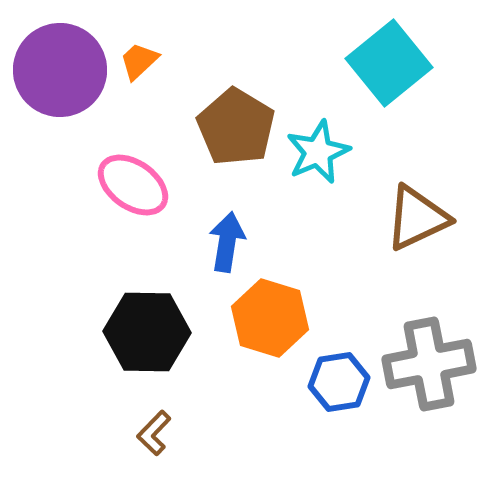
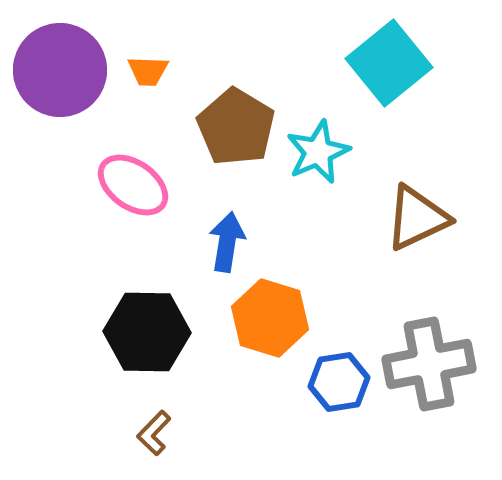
orange trapezoid: moved 9 px right, 10 px down; rotated 135 degrees counterclockwise
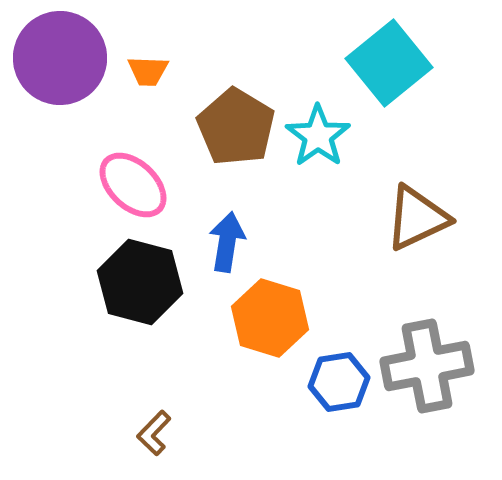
purple circle: moved 12 px up
cyan star: moved 16 px up; rotated 12 degrees counterclockwise
pink ellipse: rotated 8 degrees clockwise
black hexagon: moved 7 px left, 50 px up; rotated 14 degrees clockwise
gray cross: moved 2 px left, 2 px down
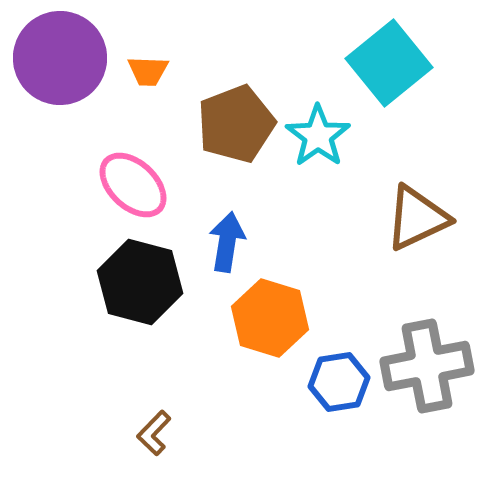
brown pentagon: moved 3 px up; rotated 20 degrees clockwise
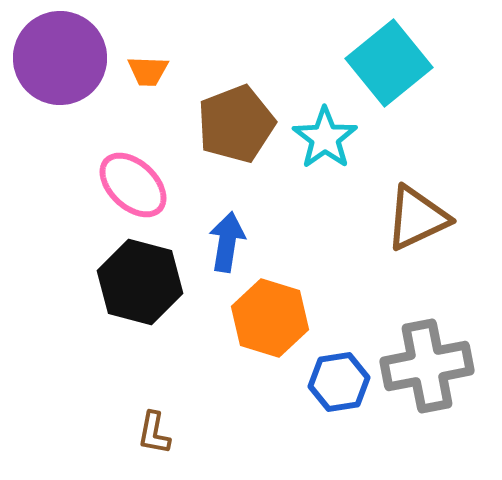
cyan star: moved 7 px right, 2 px down
brown L-shape: rotated 33 degrees counterclockwise
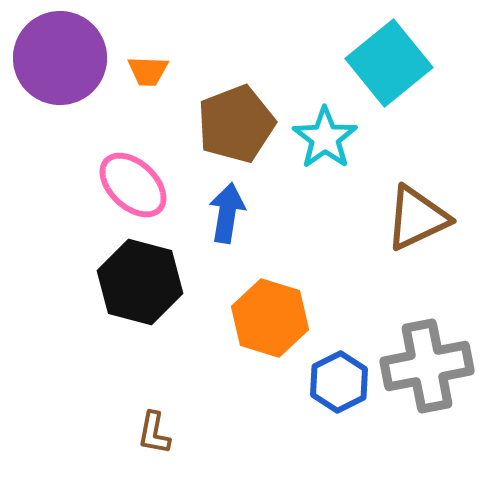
blue arrow: moved 29 px up
blue hexagon: rotated 18 degrees counterclockwise
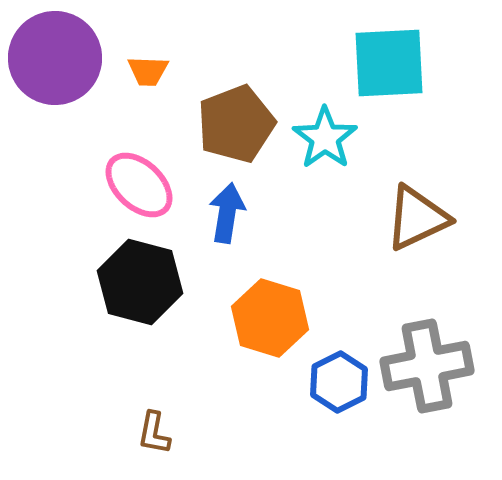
purple circle: moved 5 px left
cyan square: rotated 36 degrees clockwise
pink ellipse: moved 6 px right
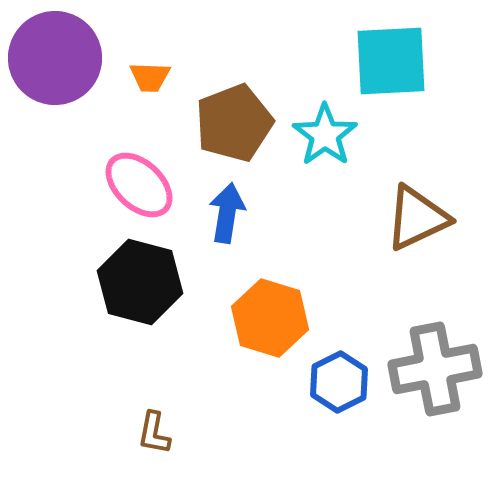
cyan square: moved 2 px right, 2 px up
orange trapezoid: moved 2 px right, 6 px down
brown pentagon: moved 2 px left, 1 px up
cyan star: moved 3 px up
gray cross: moved 8 px right, 3 px down
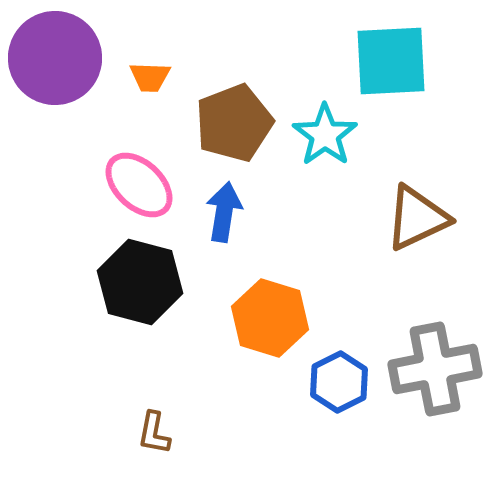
blue arrow: moved 3 px left, 1 px up
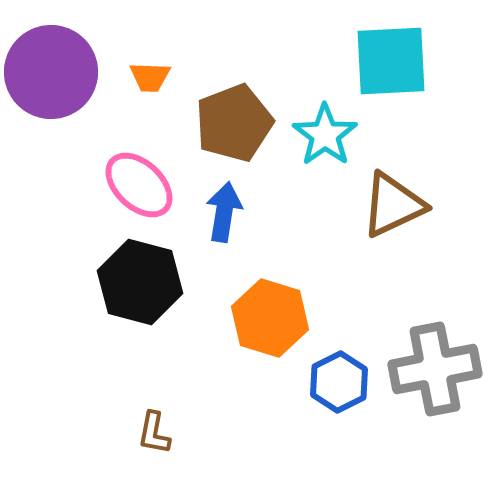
purple circle: moved 4 px left, 14 px down
brown triangle: moved 24 px left, 13 px up
